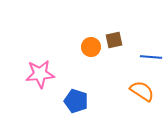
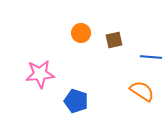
orange circle: moved 10 px left, 14 px up
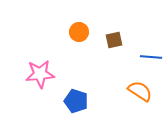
orange circle: moved 2 px left, 1 px up
orange semicircle: moved 2 px left
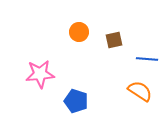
blue line: moved 4 px left, 2 px down
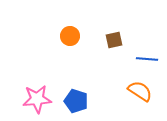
orange circle: moved 9 px left, 4 px down
pink star: moved 3 px left, 25 px down
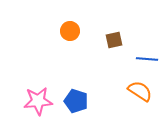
orange circle: moved 5 px up
pink star: moved 1 px right, 2 px down
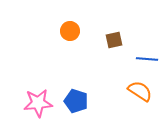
pink star: moved 2 px down
